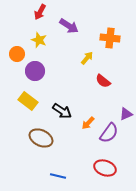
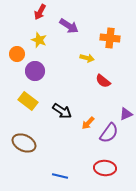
yellow arrow: rotated 64 degrees clockwise
brown ellipse: moved 17 px left, 5 px down
red ellipse: rotated 15 degrees counterclockwise
blue line: moved 2 px right
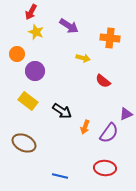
red arrow: moved 9 px left
yellow star: moved 3 px left, 8 px up
yellow arrow: moved 4 px left
orange arrow: moved 3 px left, 4 px down; rotated 24 degrees counterclockwise
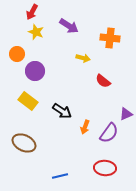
red arrow: moved 1 px right
blue line: rotated 28 degrees counterclockwise
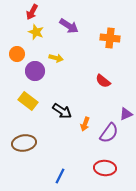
yellow arrow: moved 27 px left
orange arrow: moved 3 px up
brown ellipse: rotated 35 degrees counterclockwise
blue line: rotated 49 degrees counterclockwise
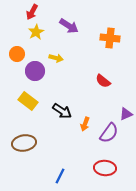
yellow star: rotated 21 degrees clockwise
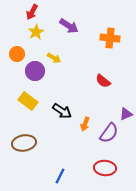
yellow arrow: moved 2 px left; rotated 16 degrees clockwise
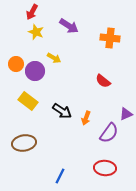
yellow star: rotated 21 degrees counterclockwise
orange circle: moved 1 px left, 10 px down
orange arrow: moved 1 px right, 6 px up
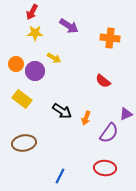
yellow star: moved 1 px left, 1 px down; rotated 21 degrees counterclockwise
yellow rectangle: moved 6 px left, 2 px up
